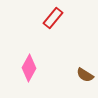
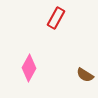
red rectangle: moved 3 px right; rotated 10 degrees counterclockwise
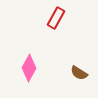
brown semicircle: moved 6 px left, 2 px up
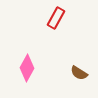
pink diamond: moved 2 px left
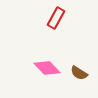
pink diamond: moved 20 px right; rotated 72 degrees counterclockwise
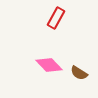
pink diamond: moved 2 px right, 3 px up
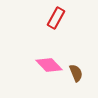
brown semicircle: moved 3 px left; rotated 144 degrees counterclockwise
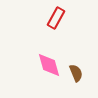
pink diamond: rotated 28 degrees clockwise
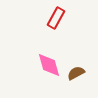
brown semicircle: rotated 96 degrees counterclockwise
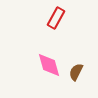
brown semicircle: moved 1 px up; rotated 36 degrees counterclockwise
